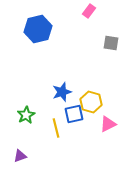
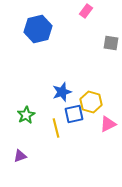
pink rectangle: moved 3 px left
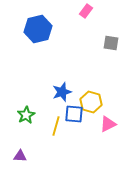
blue square: rotated 18 degrees clockwise
yellow line: moved 2 px up; rotated 30 degrees clockwise
purple triangle: rotated 24 degrees clockwise
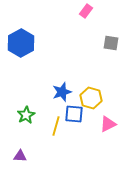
blue hexagon: moved 17 px left, 14 px down; rotated 16 degrees counterclockwise
yellow hexagon: moved 4 px up
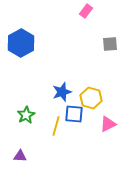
gray square: moved 1 px left, 1 px down; rotated 14 degrees counterclockwise
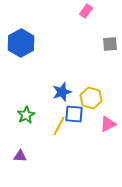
yellow line: moved 3 px right; rotated 12 degrees clockwise
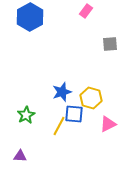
blue hexagon: moved 9 px right, 26 px up
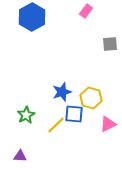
blue hexagon: moved 2 px right
yellow line: moved 3 px left, 1 px up; rotated 18 degrees clockwise
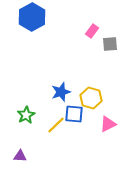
pink rectangle: moved 6 px right, 20 px down
blue star: moved 1 px left
